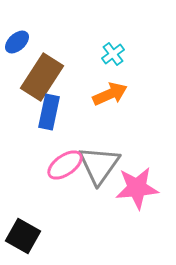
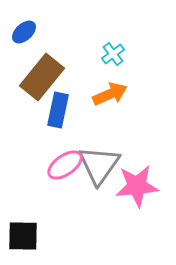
blue ellipse: moved 7 px right, 10 px up
brown rectangle: rotated 6 degrees clockwise
blue rectangle: moved 9 px right, 2 px up
pink star: moved 2 px up
black square: rotated 28 degrees counterclockwise
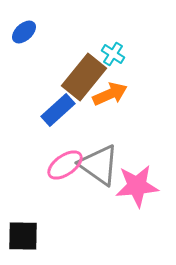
cyan cross: rotated 20 degrees counterclockwise
brown rectangle: moved 42 px right
blue rectangle: rotated 36 degrees clockwise
gray triangle: rotated 30 degrees counterclockwise
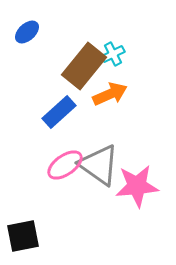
blue ellipse: moved 3 px right
cyan cross: rotated 30 degrees clockwise
brown rectangle: moved 11 px up
blue rectangle: moved 1 px right, 2 px down
black square: rotated 12 degrees counterclockwise
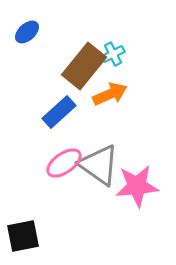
pink ellipse: moved 1 px left, 2 px up
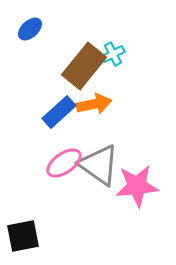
blue ellipse: moved 3 px right, 3 px up
orange arrow: moved 16 px left, 10 px down; rotated 12 degrees clockwise
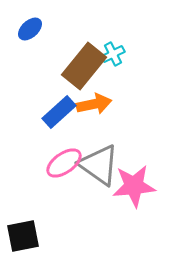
pink star: moved 3 px left
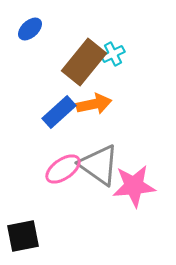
brown rectangle: moved 4 px up
pink ellipse: moved 1 px left, 6 px down
